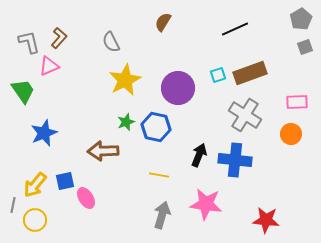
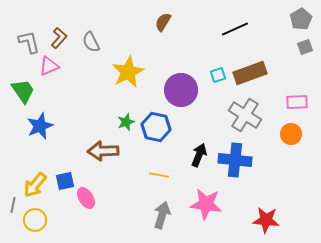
gray semicircle: moved 20 px left
yellow star: moved 3 px right, 8 px up
purple circle: moved 3 px right, 2 px down
blue star: moved 4 px left, 7 px up
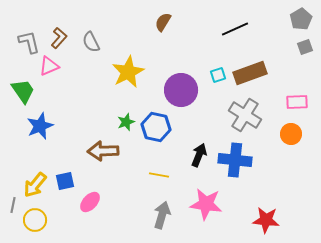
pink ellipse: moved 4 px right, 4 px down; rotated 75 degrees clockwise
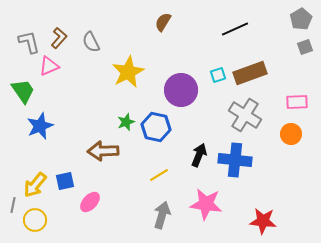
yellow line: rotated 42 degrees counterclockwise
red star: moved 3 px left, 1 px down
